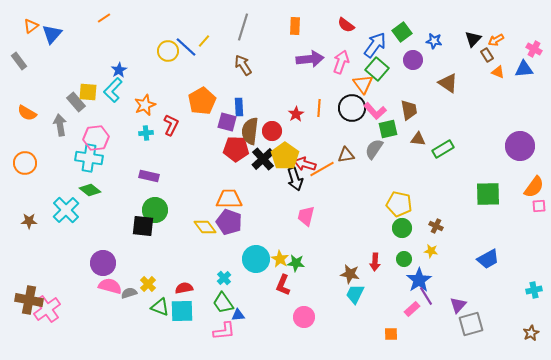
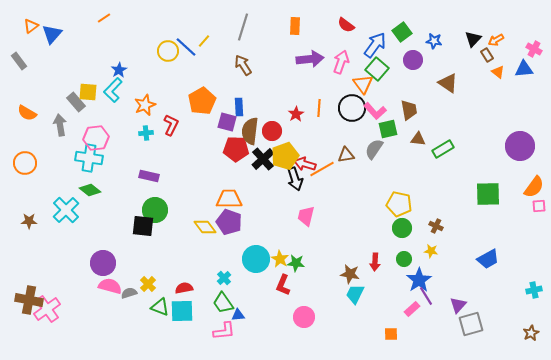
orange triangle at (498, 72): rotated 16 degrees clockwise
yellow pentagon at (285, 156): rotated 16 degrees clockwise
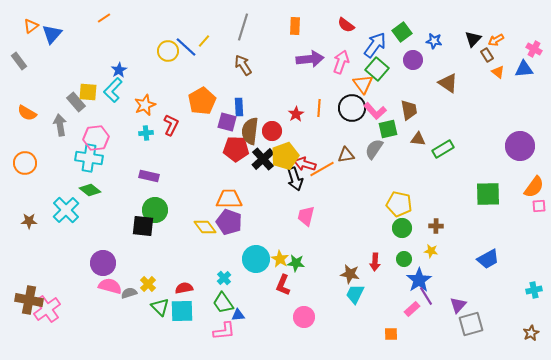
brown cross at (436, 226): rotated 24 degrees counterclockwise
green triangle at (160, 307): rotated 24 degrees clockwise
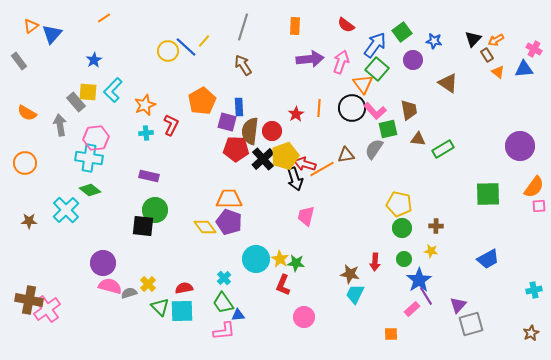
blue star at (119, 70): moved 25 px left, 10 px up
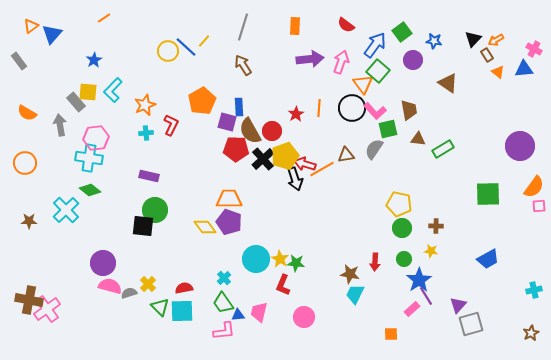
green square at (377, 69): moved 1 px right, 2 px down
brown semicircle at (250, 131): rotated 36 degrees counterclockwise
pink trapezoid at (306, 216): moved 47 px left, 96 px down
